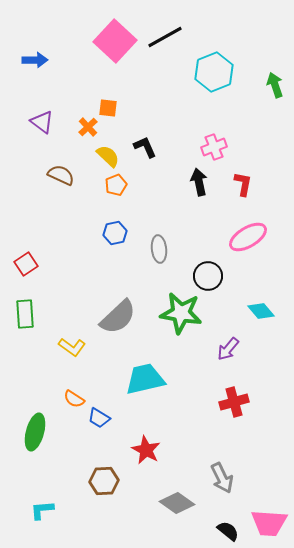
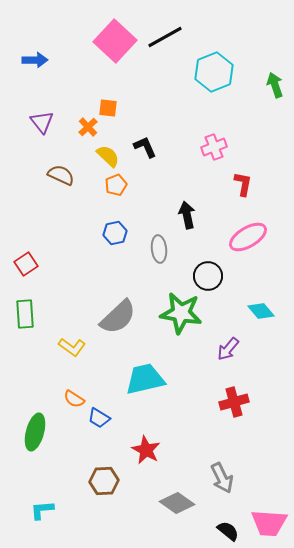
purple triangle: rotated 15 degrees clockwise
black arrow: moved 12 px left, 33 px down
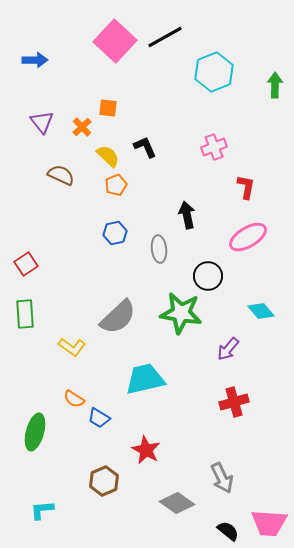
green arrow: rotated 20 degrees clockwise
orange cross: moved 6 px left
red L-shape: moved 3 px right, 3 px down
brown hexagon: rotated 20 degrees counterclockwise
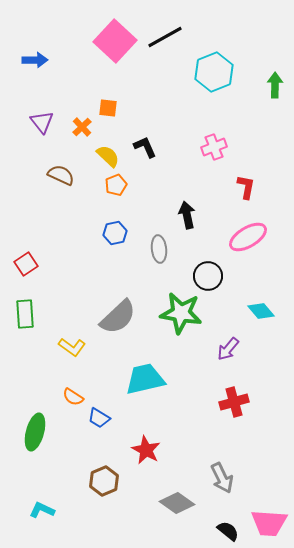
orange semicircle: moved 1 px left, 2 px up
cyan L-shape: rotated 30 degrees clockwise
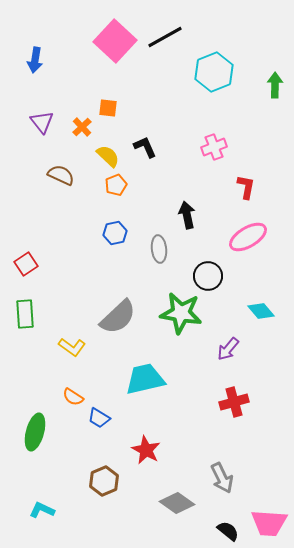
blue arrow: rotated 100 degrees clockwise
